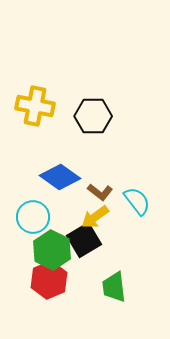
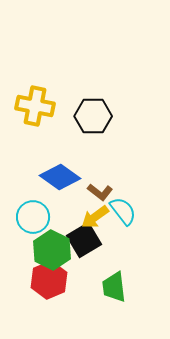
cyan semicircle: moved 14 px left, 10 px down
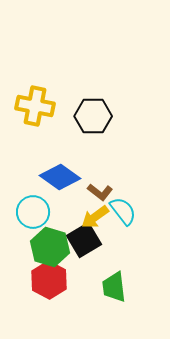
cyan circle: moved 5 px up
green hexagon: moved 2 px left, 3 px up; rotated 9 degrees counterclockwise
red hexagon: rotated 9 degrees counterclockwise
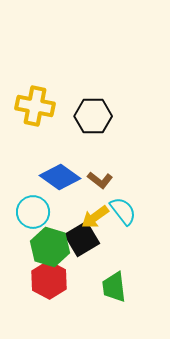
brown L-shape: moved 12 px up
black square: moved 2 px left, 1 px up
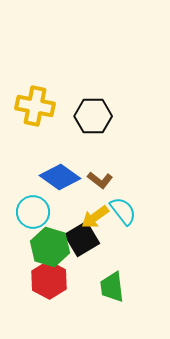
green trapezoid: moved 2 px left
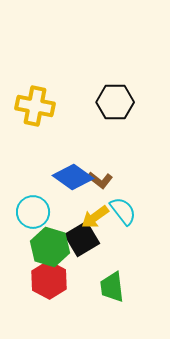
black hexagon: moved 22 px right, 14 px up
blue diamond: moved 13 px right
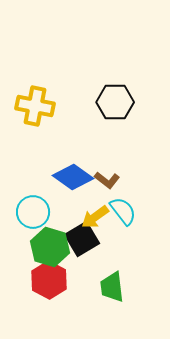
brown L-shape: moved 7 px right
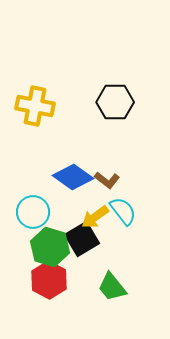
green trapezoid: rotated 32 degrees counterclockwise
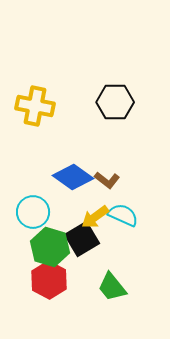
cyan semicircle: moved 4 px down; rotated 28 degrees counterclockwise
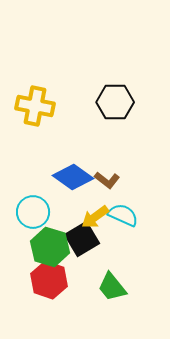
red hexagon: rotated 9 degrees counterclockwise
